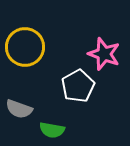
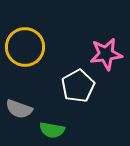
pink star: moved 2 px right; rotated 28 degrees counterclockwise
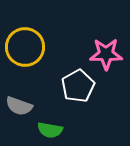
pink star: rotated 8 degrees clockwise
gray semicircle: moved 3 px up
green semicircle: moved 2 px left
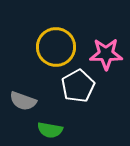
yellow circle: moved 31 px right
gray semicircle: moved 4 px right, 5 px up
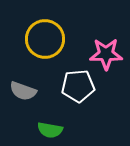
yellow circle: moved 11 px left, 8 px up
white pentagon: rotated 24 degrees clockwise
gray semicircle: moved 10 px up
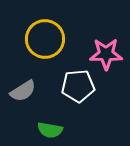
gray semicircle: rotated 52 degrees counterclockwise
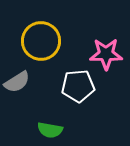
yellow circle: moved 4 px left, 2 px down
gray semicircle: moved 6 px left, 9 px up
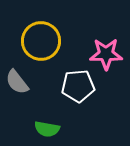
gray semicircle: rotated 84 degrees clockwise
green semicircle: moved 3 px left, 1 px up
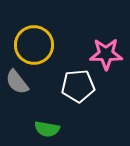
yellow circle: moved 7 px left, 4 px down
